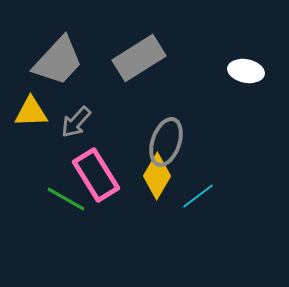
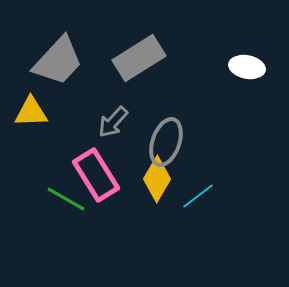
white ellipse: moved 1 px right, 4 px up
gray arrow: moved 37 px right
yellow diamond: moved 3 px down
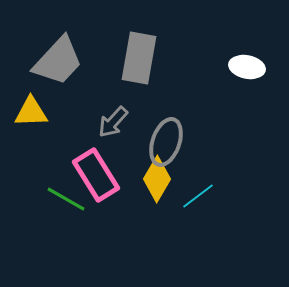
gray rectangle: rotated 48 degrees counterclockwise
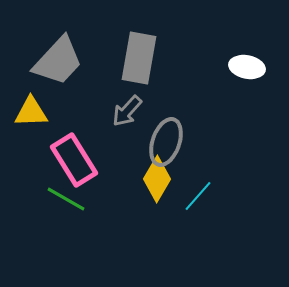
gray arrow: moved 14 px right, 11 px up
pink rectangle: moved 22 px left, 15 px up
cyan line: rotated 12 degrees counterclockwise
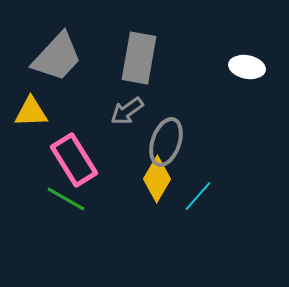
gray trapezoid: moved 1 px left, 4 px up
gray arrow: rotated 12 degrees clockwise
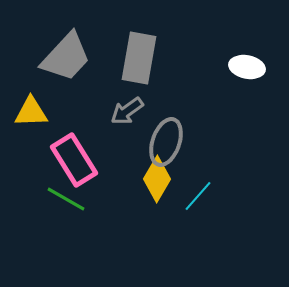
gray trapezoid: moved 9 px right
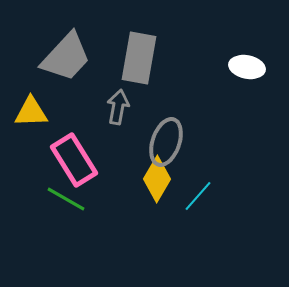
gray arrow: moved 9 px left, 4 px up; rotated 136 degrees clockwise
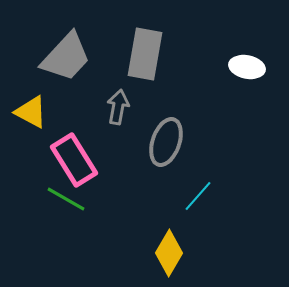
gray rectangle: moved 6 px right, 4 px up
yellow triangle: rotated 30 degrees clockwise
yellow diamond: moved 12 px right, 74 px down
